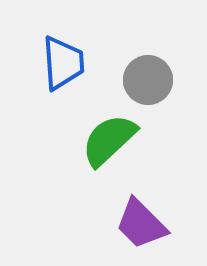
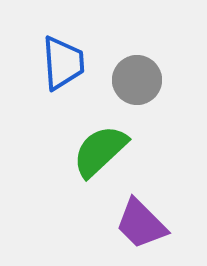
gray circle: moved 11 px left
green semicircle: moved 9 px left, 11 px down
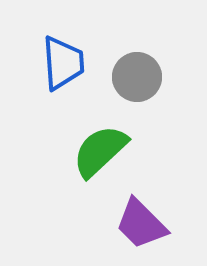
gray circle: moved 3 px up
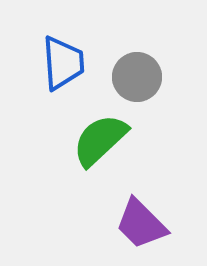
green semicircle: moved 11 px up
